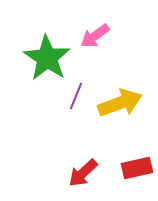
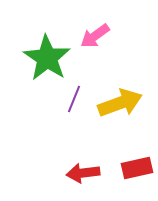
purple line: moved 2 px left, 3 px down
red arrow: rotated 36 degrees clockwise
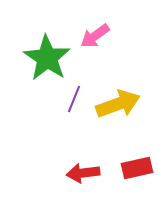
yellow arrow: moved 2 px left, 1 px down
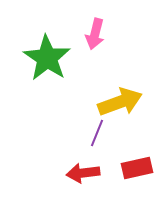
pink arrow: moved 2 px up; rotated 40 degrees counterclockwise
purple line: moved 23 px right, 34 px down
yellow arrow: moved 2 px right, 2 px up
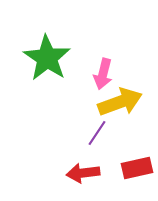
pink arrow: moved 8 px right, 40 px down
purple line: rotated 12 degrees clockwise
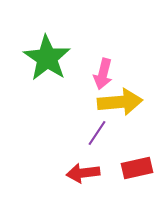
yellow arrow: rotated 15 degrees clockwise
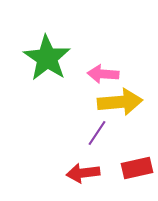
pink arrow: rotated 80 degrees clockwise
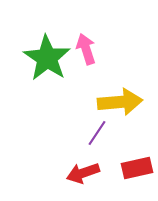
pink arrow: moved 17 px left, 25 px up; rotated 68 degrees clockwise
red arrow: rotated 12 degrees counterclockwise
